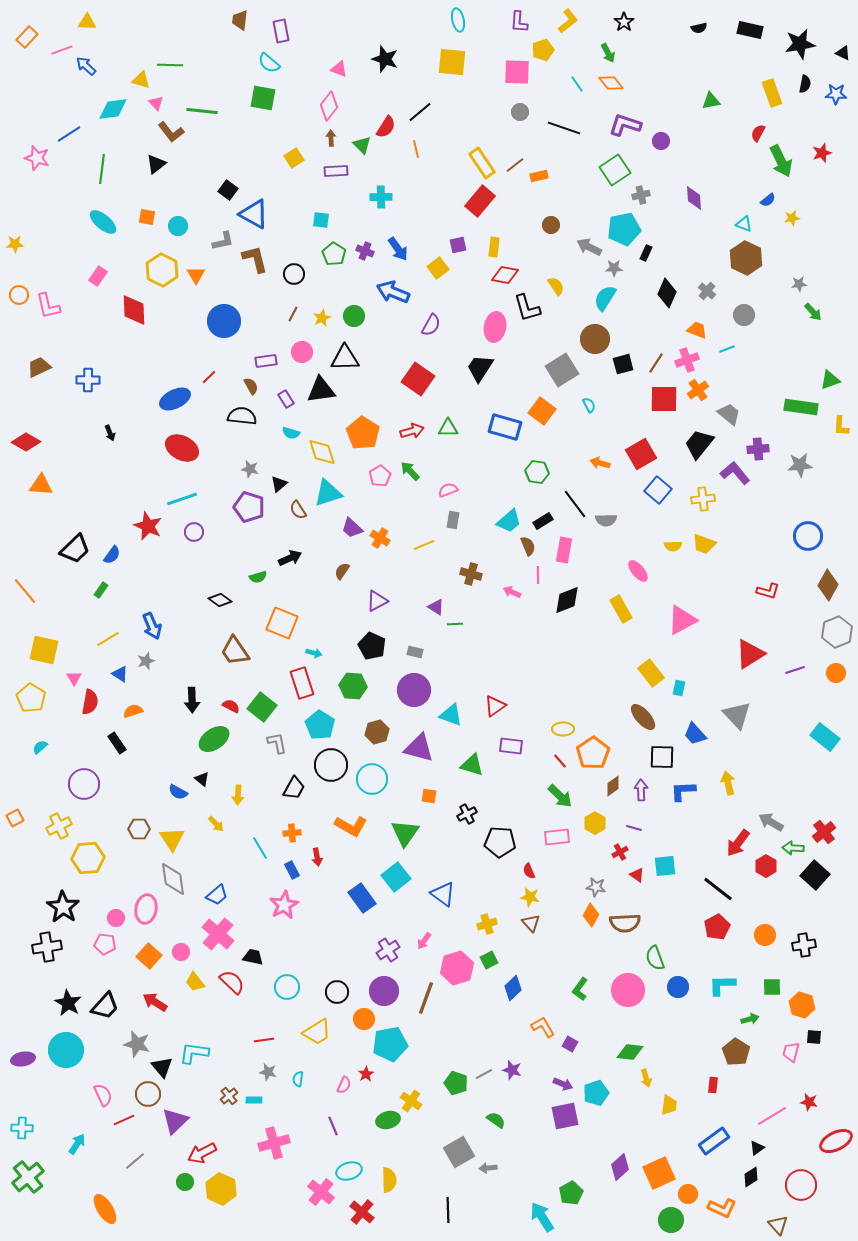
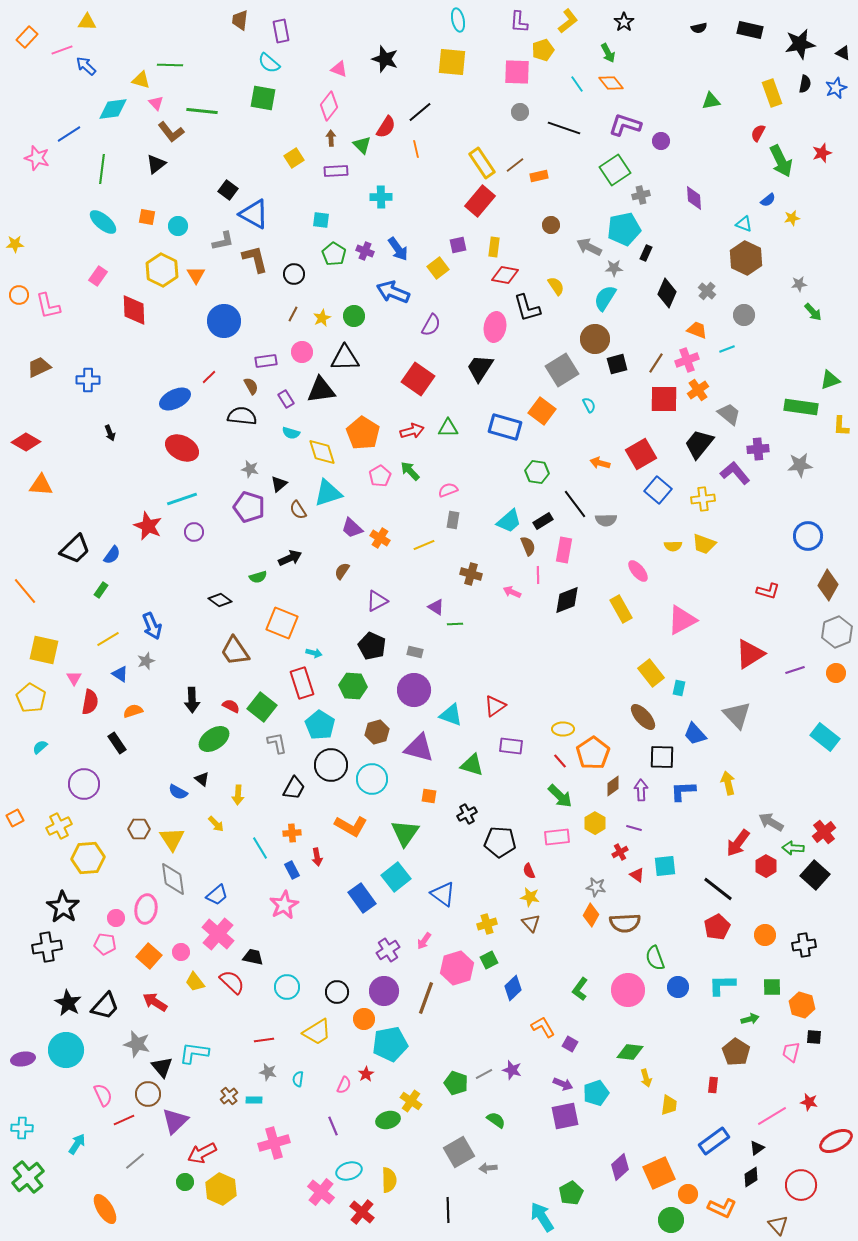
blue star at (836, 94): moved 6 px up; rotated 25 degrees counterclockwise
black square at (623, 364): moved 6 px left
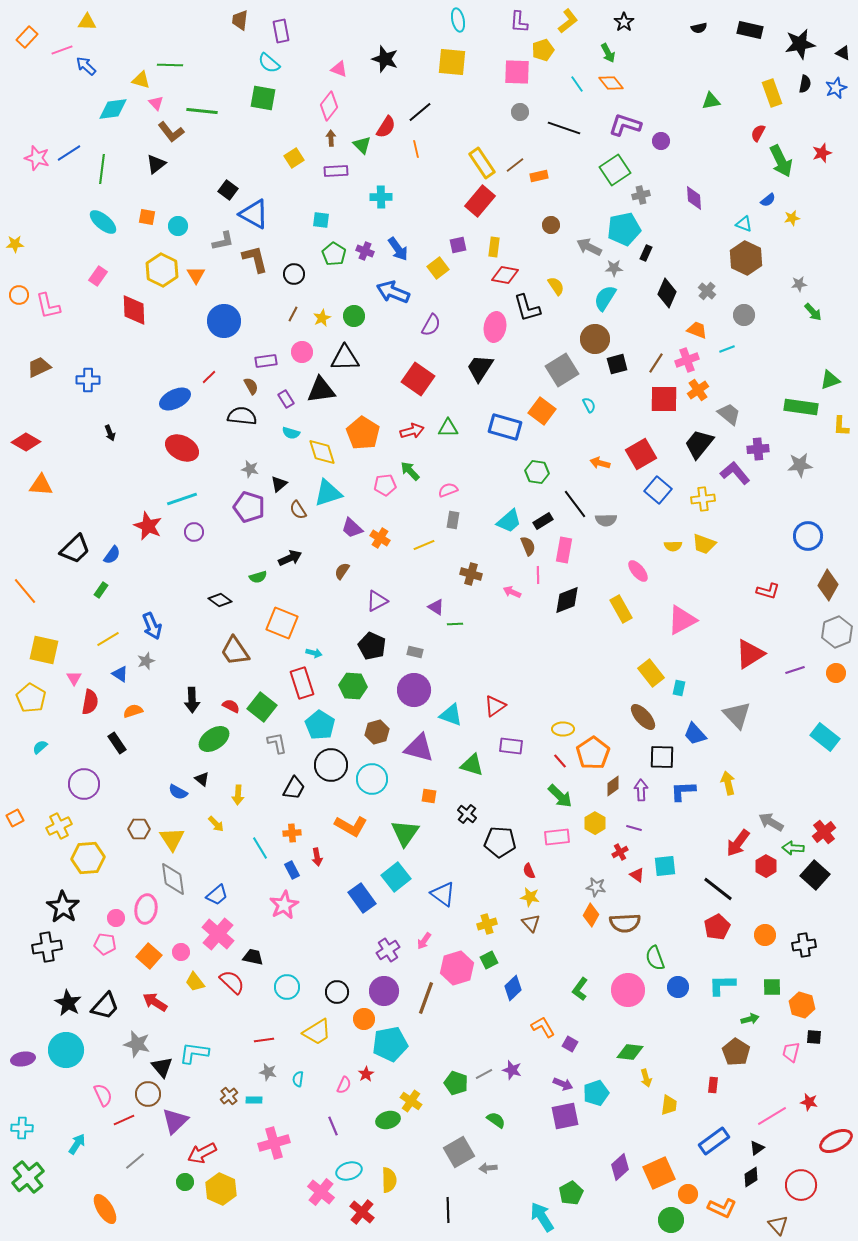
blue line at (69, 134): moved 19 px down
pink pentagon at (380, 476): moved 5 px right, 9 px down; rotated 25 degrees clockwise
black cross at (467, 814): rotated 24 degrees counterclockwise
